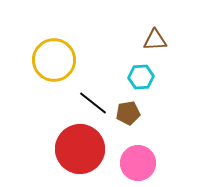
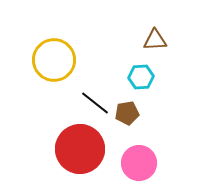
black line: moved 2 px right
brown pentagon: moved 1 px left
pink circle: moved 1 px right
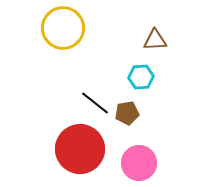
yellow circle: moved 9 px right, 32 px up
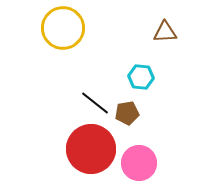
brown triangle: moved 10 px right, 8 px up
cyan hexagon: rotated 10 degrees clockwise
red circle: moved 11 px right
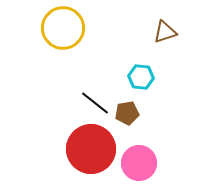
brown triangle: rotated 15 degrees counterclockwise
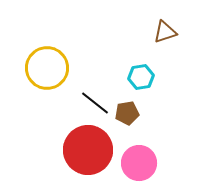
yellow circle: moved 16 px left, 40 px down
cyan hexagon: rotated 15 degrees counterclockwise
red circle: moved 3 px left, 1 px down
